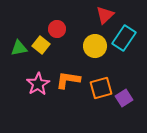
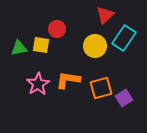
yellow square: rotated 30 degrees counterclockwise
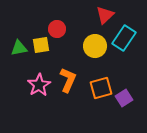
yellow square: rotated 18 degrees counterclockwise
orange L-shape: rotated 105 degrees clockwise
pink star: moved 1 px right, 1 px down
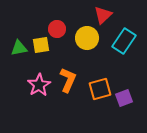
red triangle: moved 2 px left
cyan rectangle: moved 3 px down
yellow circle: moved 8 px left, 8 px up
orange square: moved 1 px left, 1 px down
purple square: rotated 12 degrees clockwise
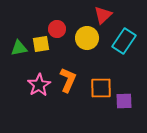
yellow square: moved 1 px up
orange square: moved 1 px right, 1 px up; rotated 15 degrees clockwise
purple square: moved 3 px down; rotated 18 degrees clockwise
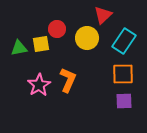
orange square: moved 22 px right, 14 px up
